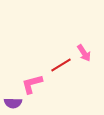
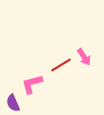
pink arrow: moved 4 px down
purple semicircle: rotated 66 degrees clockwise
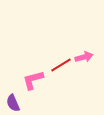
pink arrow: rotated 72 degrees counterclockwise
pink L-shape: moved 1 px right, 4 px up
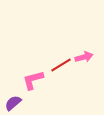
purple semicircle: rotated 72 degrees clockwise
